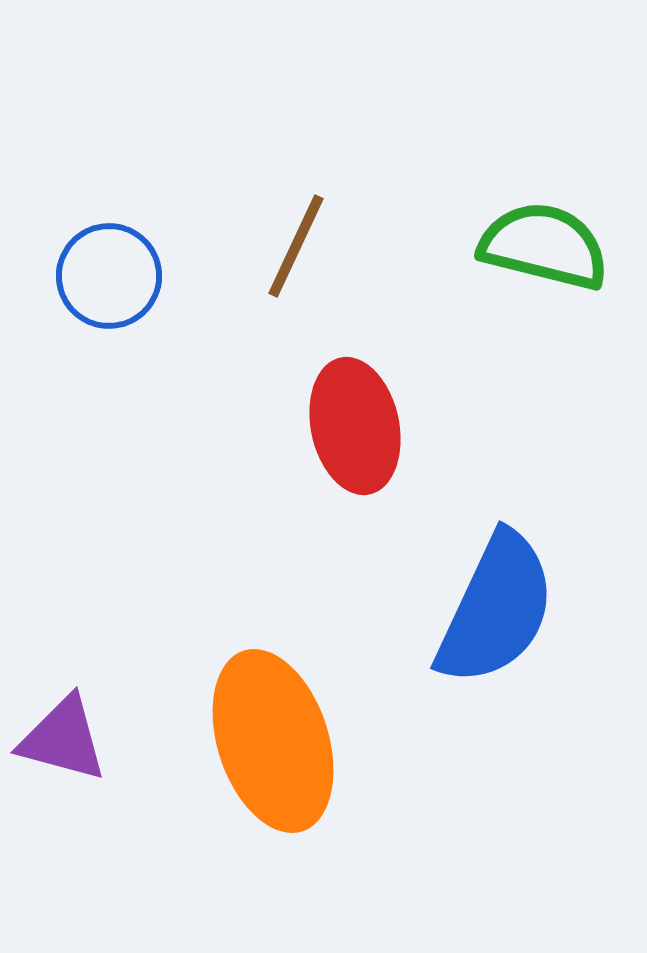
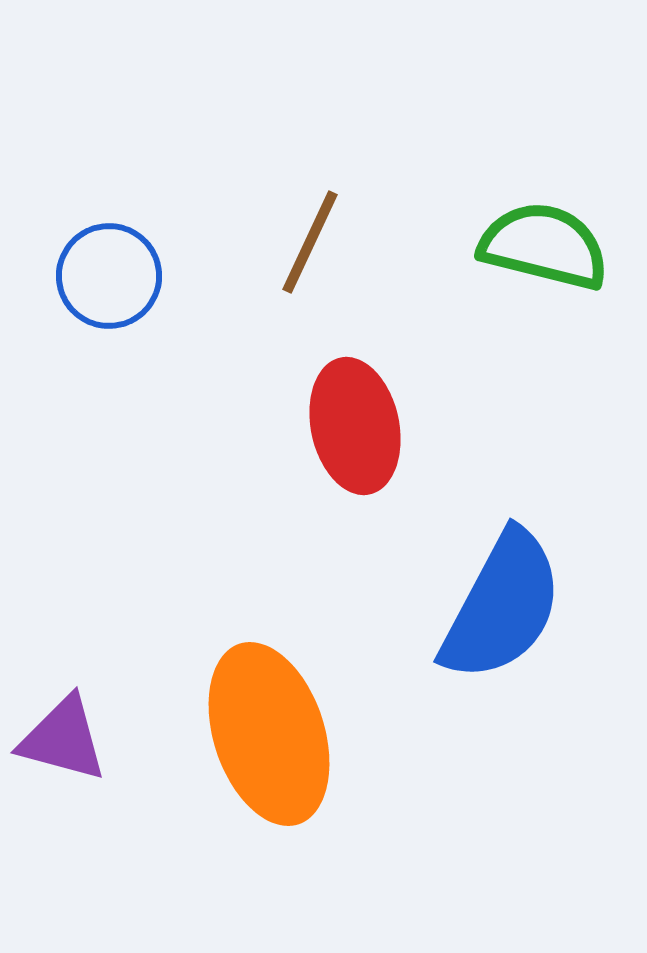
brown line: moved 14 px right, 4 px up
blue semicircle: moved 6 px right, 3 px up; rotated 3 degrees clockwise
orange ellipse: moved 4 px left, 7 px up
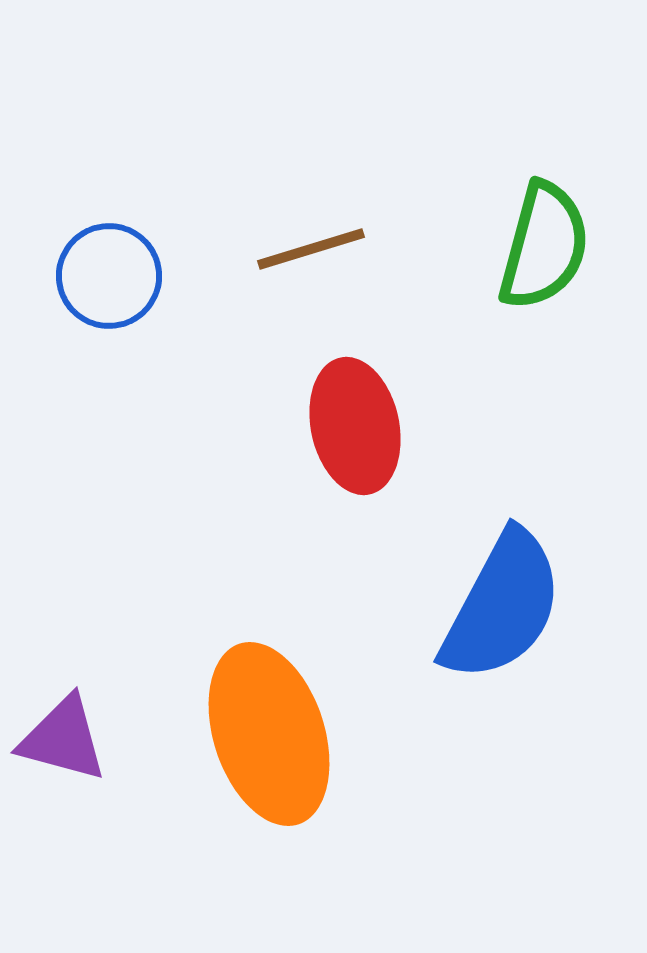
brown line: moved 1 px right, 7 px down; rotated 48 degrees clockwise
green semicircle: rotated 91 degrees clockwise
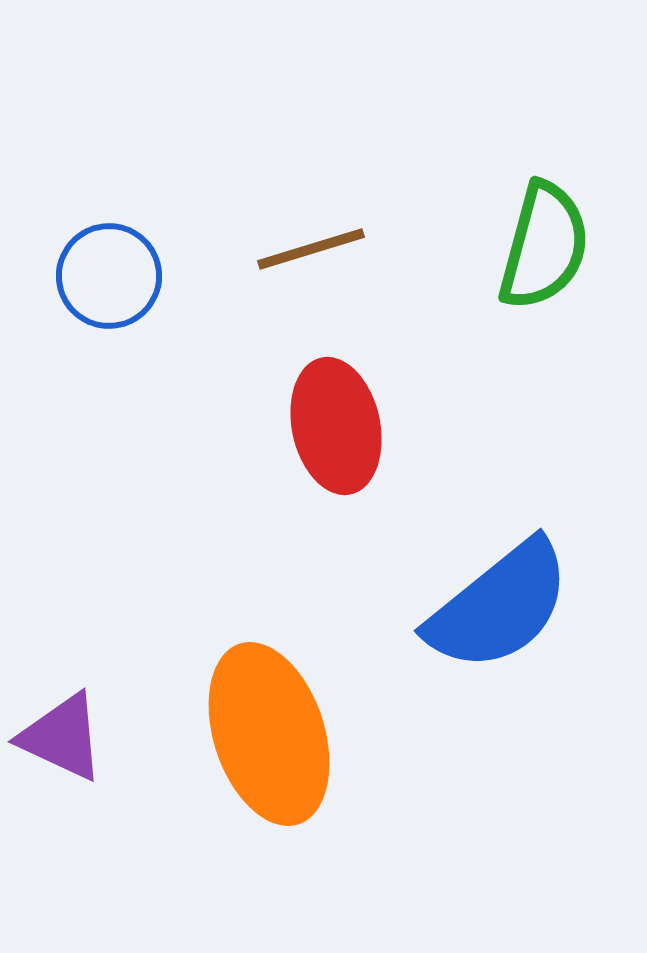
red ellipse: moved 19 px left
blue semicircle: moved 3 px left; rotated 23 degrees clockwise
purple triangle: moved 1 px left, 2 px up; rotated 10 degrees clockwise
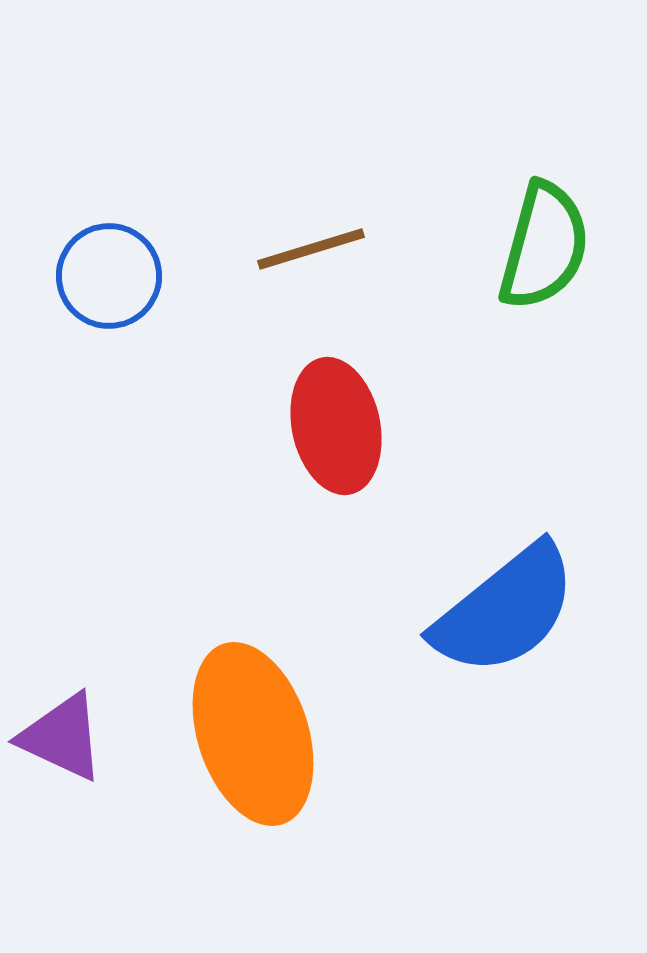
blue semicircle: moved 6 px right, 4 px down
orange ellipse: moved 16 px left
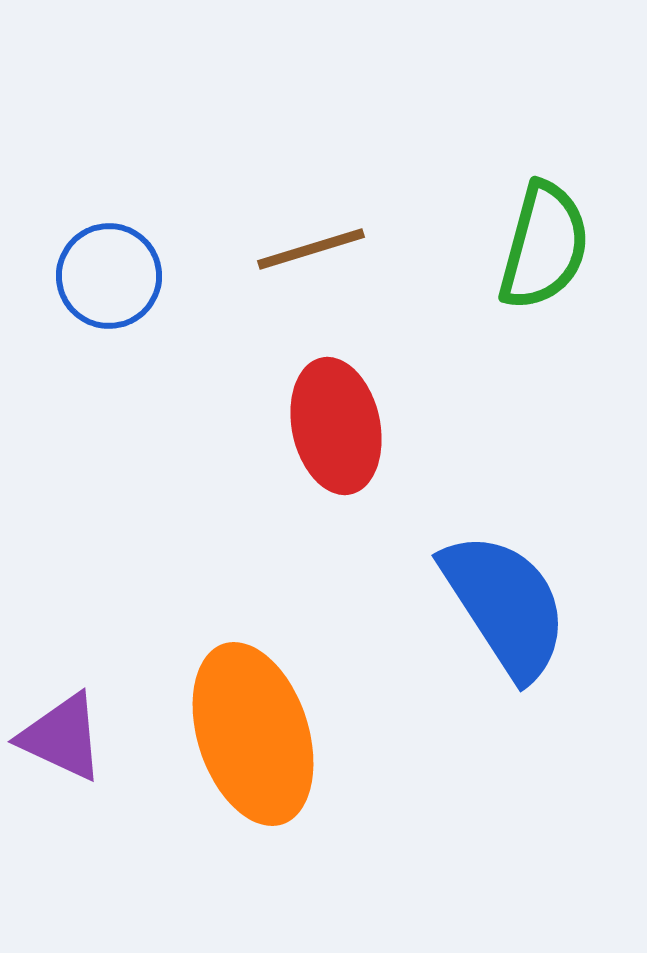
blue semicircle: moved 5 px up; rotated 84 degrees counterclockwise
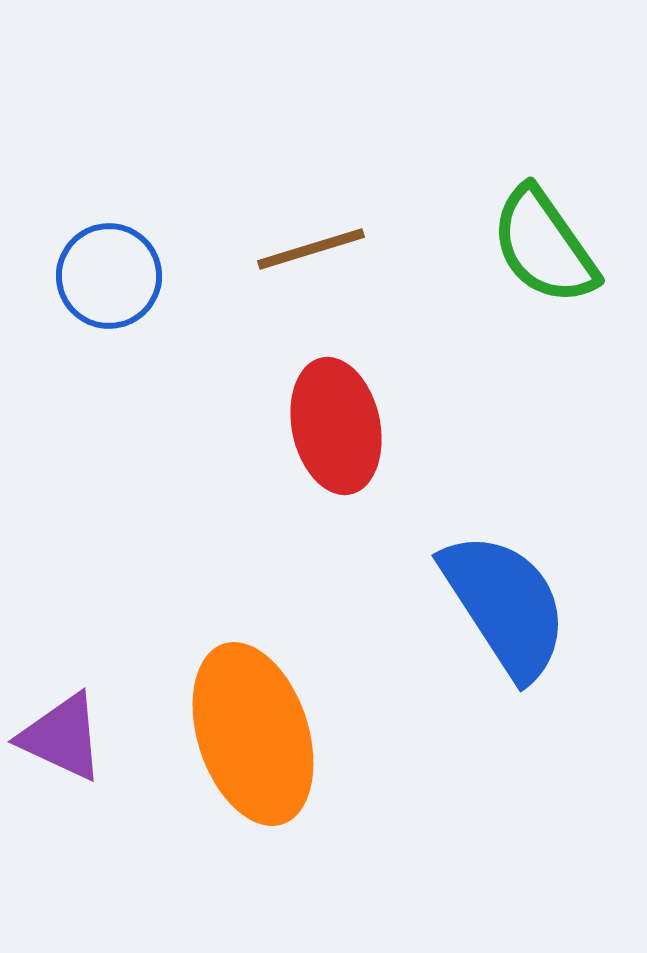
green semicircle: rotated 130 degrees clockwise
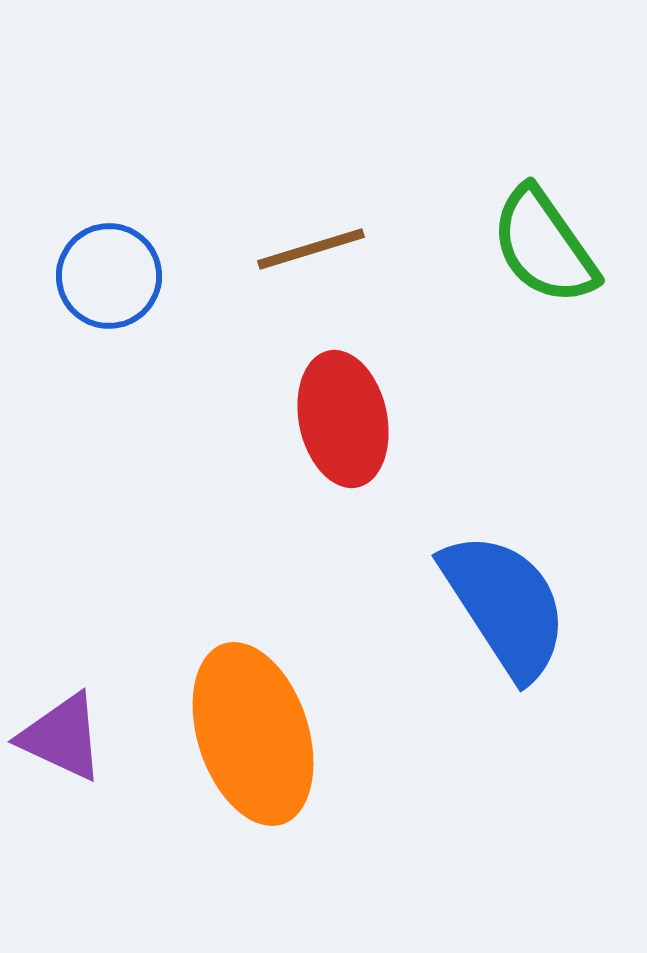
red ellipse: moved 7 px right, 7 px up
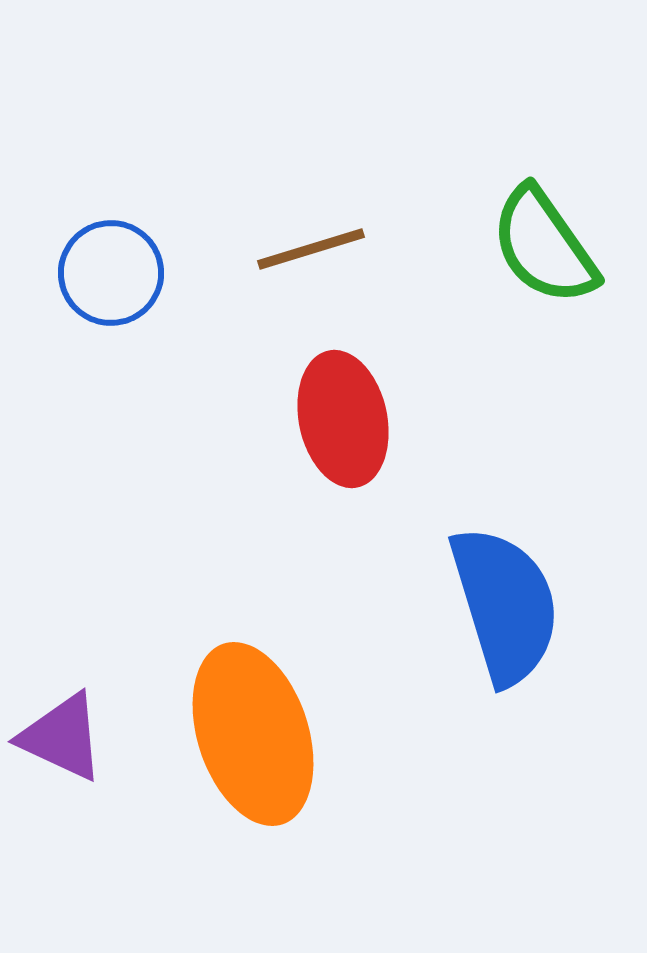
blue circle: moved 2 px right, 3 px up
blue semicircle: rotated 16 degrees clockwise
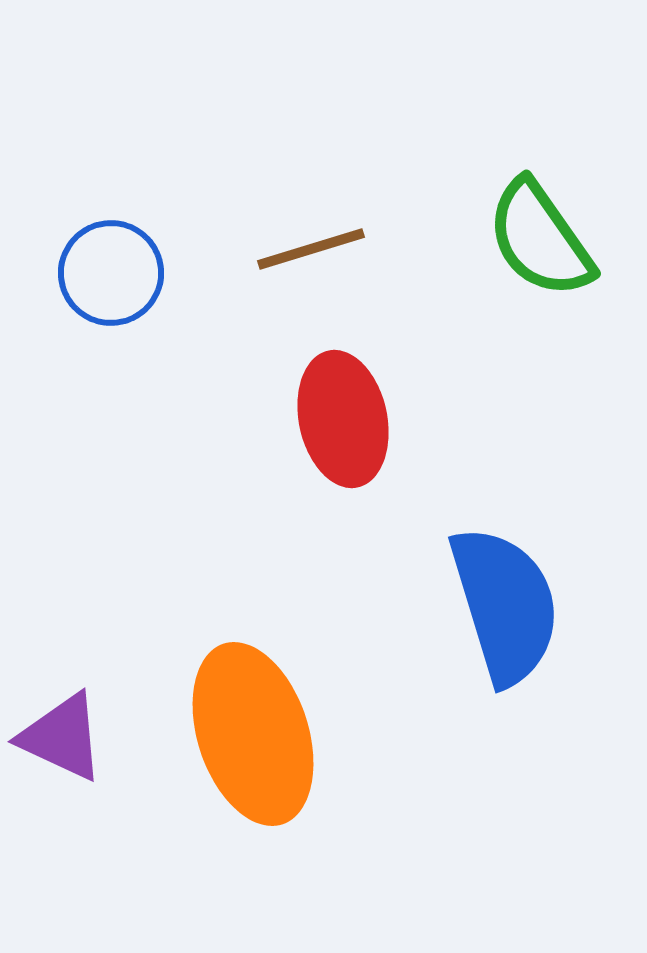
green semicircle: moved 4 px left, 7 px up
